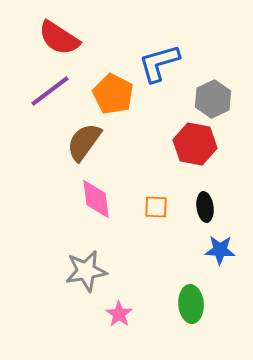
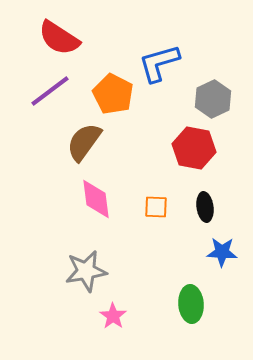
red hexagon: moved 1 px left, 4 px down
blue star: moved 2 px right, 2 px down
pink star: moved 6 px left, 2 px down
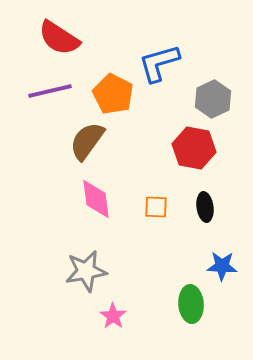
purple line: rotated 24 degrees clockwise
brown semicircle: moved 3 px right, 1 px up
blue star: moved 14 px down
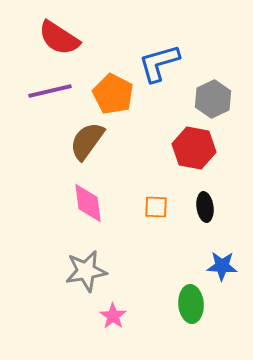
pink diamond: moved 8 px left, 4 px down
